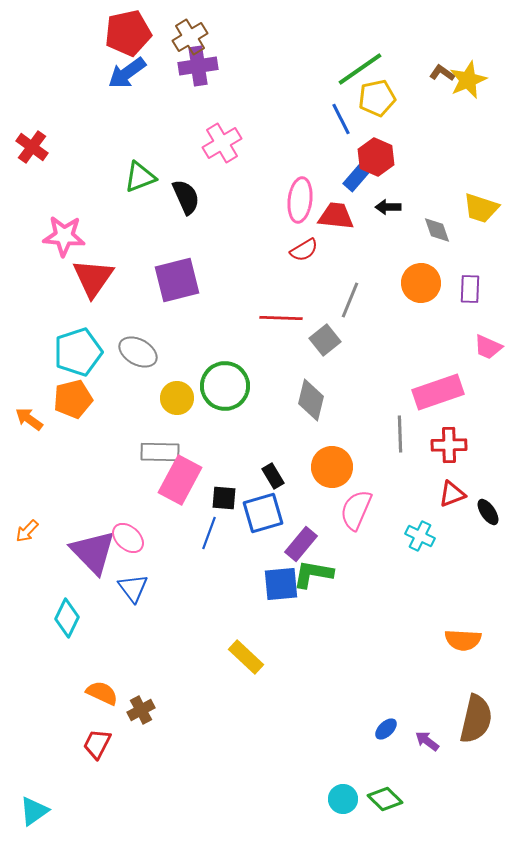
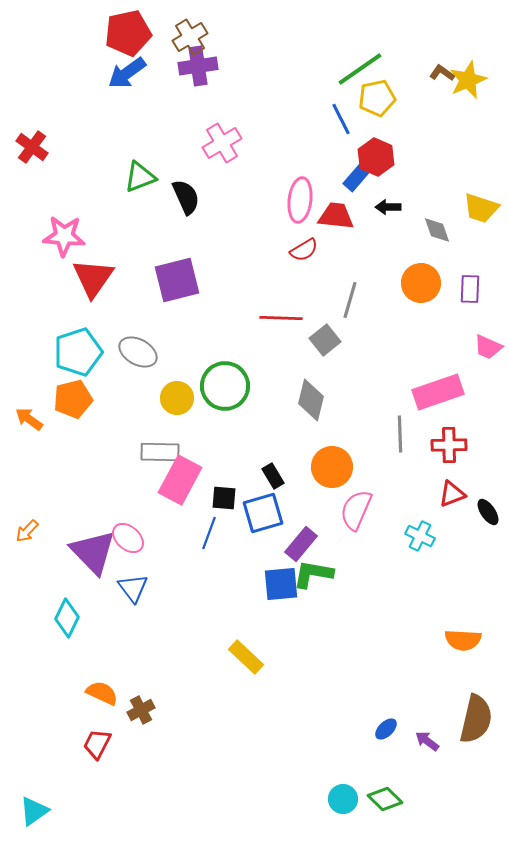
gray line at (350, 300): rotated 6 degrees counterclockwise
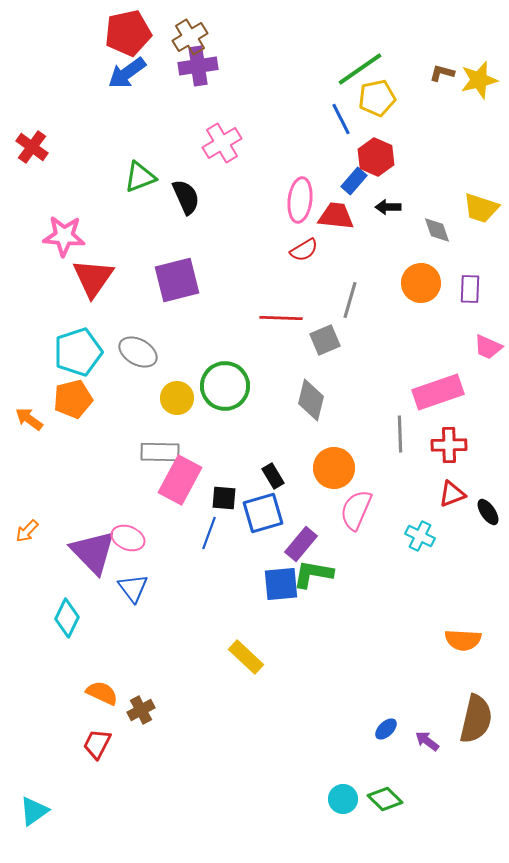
brown L-shape at (442, 73): rotated 20 degrees counterclockwise
yellow star at (468, 80): moved 11 px right; rotated 9 degrees clockwise
blue rectangle at (356, 178): moved 2 px left, 3 px down
gray square at (325, 340): rotated 16 degrees clockwise
orange circle at (332, 467): moved 2 px right, 1 px down
pink ellipse at (128, 538): rotated 20 degrees counterclockwise
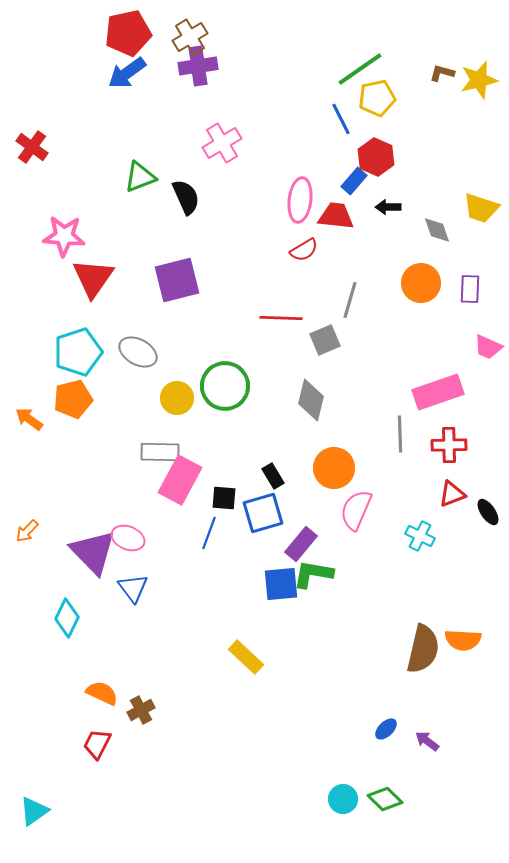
brown semicircle at (476, 719): moved 53 px left, 70 px up
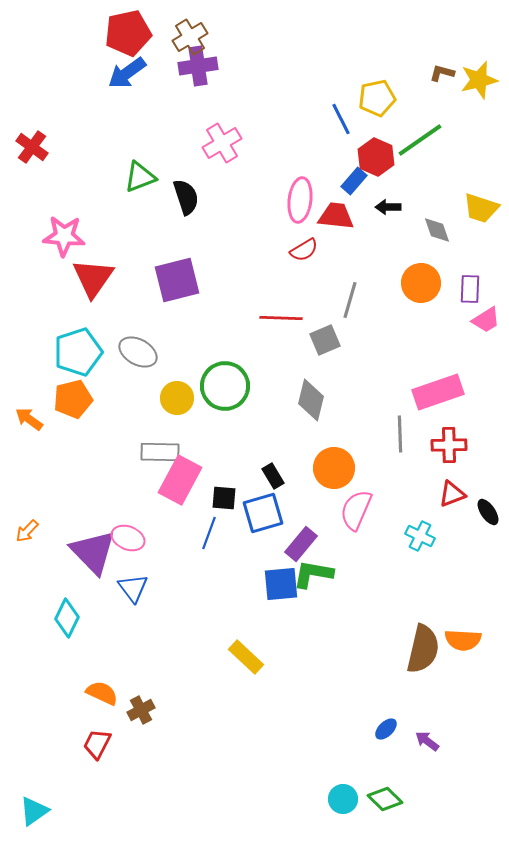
green line at (360, 69): moved 60 px right, 71 px down
black semicircle at (186, 197): rotated 6 degrees clockwise
pink trapezoid at (488, 347): moved 2 px left, 27 px up; rotated 56 degrees counterclockwise
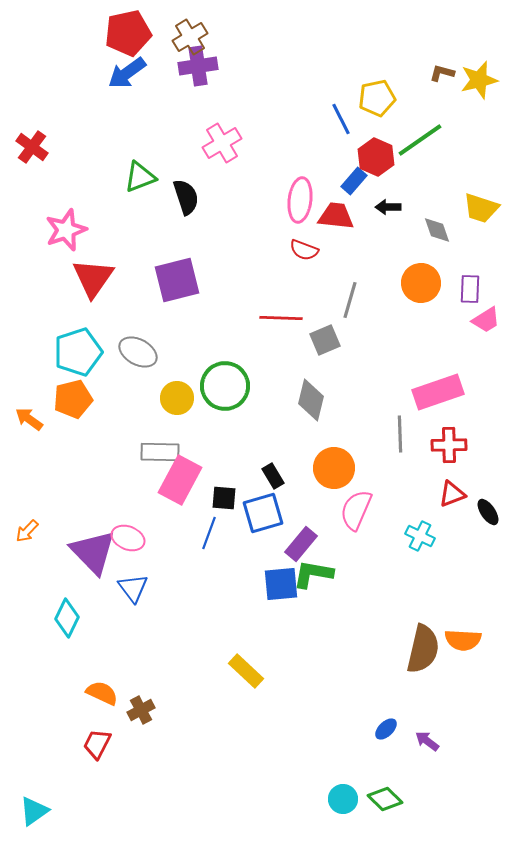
pink star at (64, 236): moved 2 px right, 6 px up; rotated 24 degrees counterclockwise
red semicircle at (304, 250): rotated 52 degrees clockwise
yellow rectangle at (246, 657): moved 14 px down
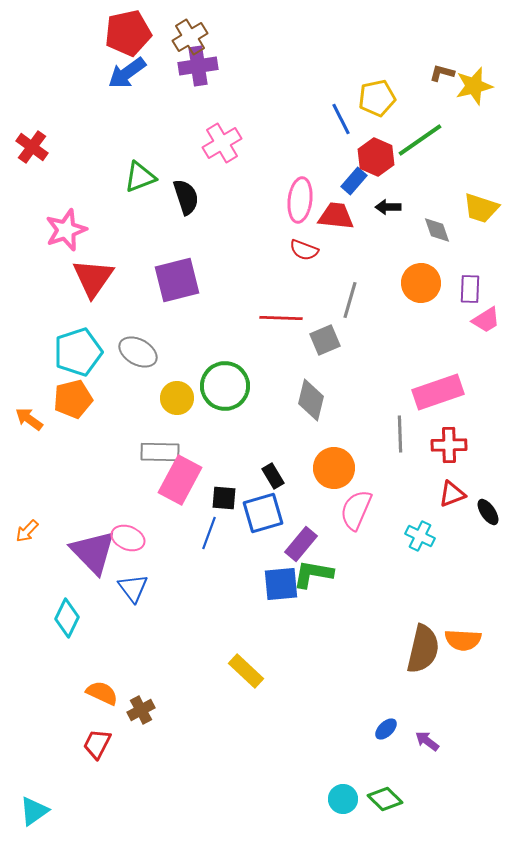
yellow star at (479, 80): moved 5 px left, 6 px down
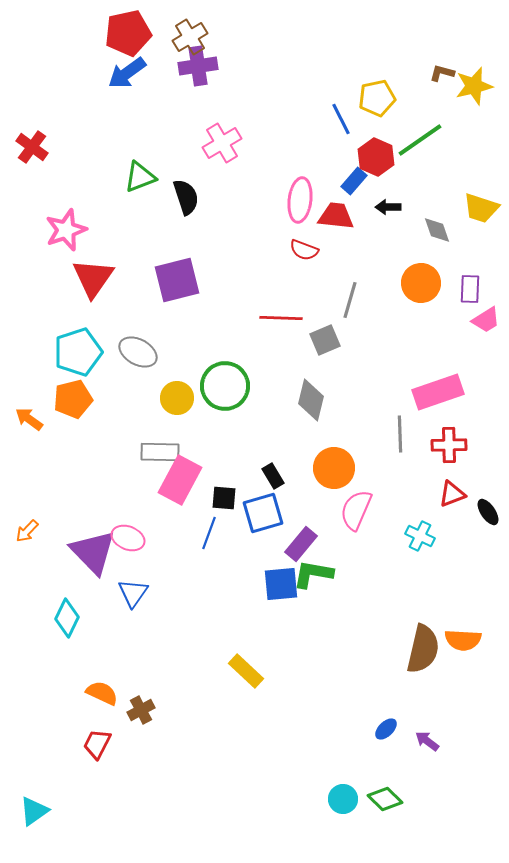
blue triangle at (133, 588): moved 5 px down; rotated 12 degrees clockwise
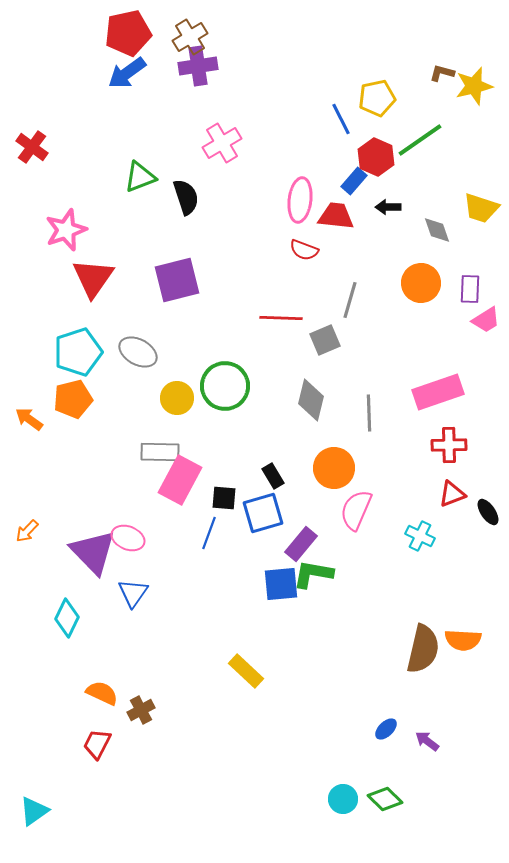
gray line at (400, 434): moved 31 px left, 21 px up
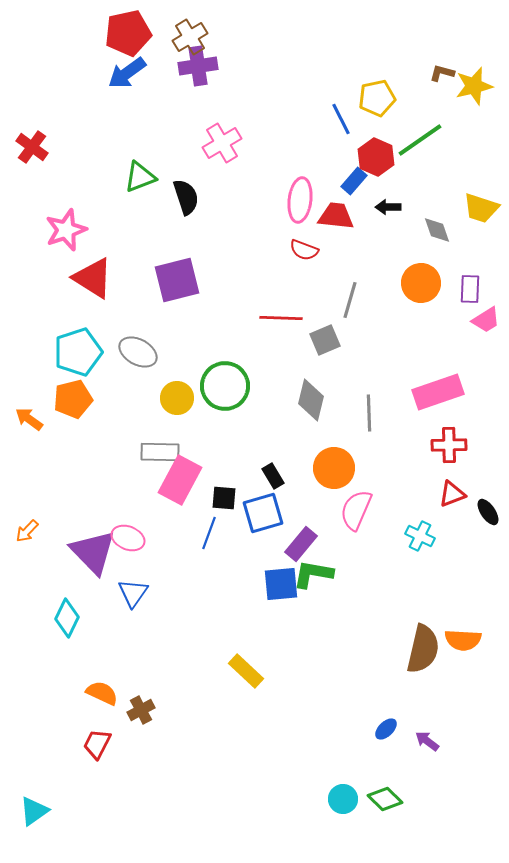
red triangle at (93, 278): rotated 33 degrees counterclockwise
